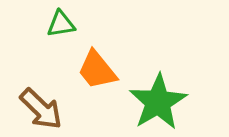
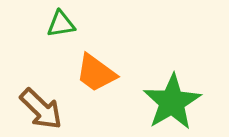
orange trapezoid: moved 1 px left, 3 px down; rotated 15 degrees counterclockwise
green star: moved 14 px right
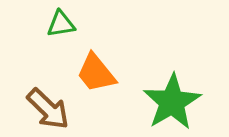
orange trapezoid: rotated 15 degrees clockwise
brown arrow: moved 7 px right
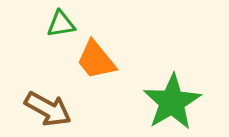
orange trapezoid: moved 13 px up
brown arrow: rotated 15 degrees counterclockwise
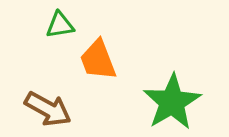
green triangle: moved 1 px left, 1 px down
orange trapezoid: moved 2 px right; rotated 18 degrees clockwise
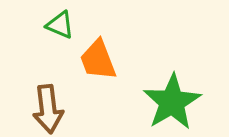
green triangle: rotated 32 degrees clockwise
brown arrow: rotated 54 degrees clockwise
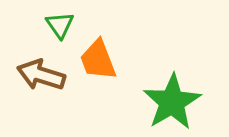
green triangle: rotated 32 degrees clockwise
brown arrow: moved 7 px left, 34 px up; rotated 114 degrees clockwise
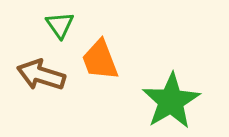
orange trapezoid: moved 2 px right
green star: moved 1 px left, 1 px up
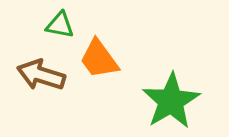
green triangle: rotated 44 degrees counterclockwise
orange trapezoid: moved 1 px left, 1 px up; rotated 15 degrees counterclockwise
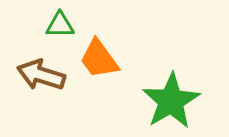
green triangle: rotated 12 degrees counterclockwise
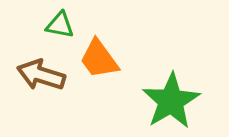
green triangle: rotated 12 degrees clockwise
